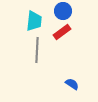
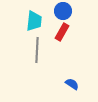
red rectangle: rotated 24 degrees counterclockwise
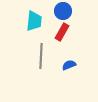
gray line: moved 4 px right, 6 px down
blue semicircle: moved 3 px left, 19 px up; rotated 56 degrees counterclockwise
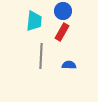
blue semicircle: rotated 24 degrees clockwise
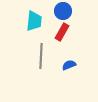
blue semicircle: rotated 24 degrees counterclockwise
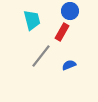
blue circle: moved 7 px right
cyan trapezoid: moved 2 px left, 1 px up; rotated 20 degrees counterclockwise
gray line: rotated 35 degrees clockwise
